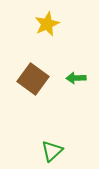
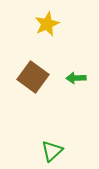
brown square: moved 2 px up
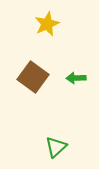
green triangle: moved 4 px right, 4 px up
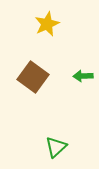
green arrow: moved 7 px right, 2 px up
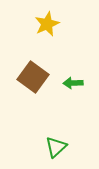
green arrow: moved 10 px left, 7 px down
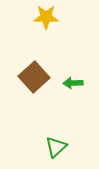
yellow star: moved 1 px left, 7 px up; rotated 25 degrees clockwise
brown square: moved 1 px right; rotated 12 degrees clockwise
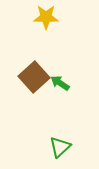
green arrow: moved 13 px left; rotated 36 degrees clockwise
green triangle: moved 4 px right
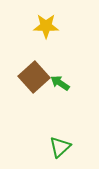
yellow star: moved 9 px down
